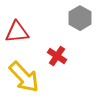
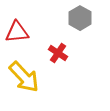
red cross: moved 1 px right, 3 px up
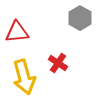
red cross: moved 10 px down
yellow arrow: rotated 28 degrees clockwise
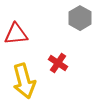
red triangle: moved 1 px left, 2 px down
yellow arrow: moved 4 px down
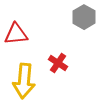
gray hexagon: moved 4 px right, 1 px up
yellow arrow: rotated 20 degrees clockwise
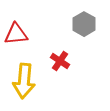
gray hexagon: moved 7 px down
red cross: moved 2 px right, 2 px up
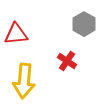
red cross: moved 7 px right
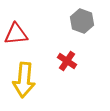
gray hexagon: moved 2 px left, 3 px up; rotated 10 degrees counterclockwise
yellow arrow: moved 1 px up
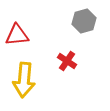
gray hexagon: moved 2 px right; rotated 25 degrees clockwise
red triangle: moved 1 px right, 1 px down
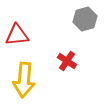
gray hexagon: moved 1 px right, 2 px up
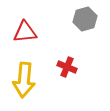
red triangle: moved 8 px right, 3 px up
red cross: moved 6 px down; rotated 12 degrees counterclockwise
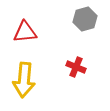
red cross: moved 9 px right
